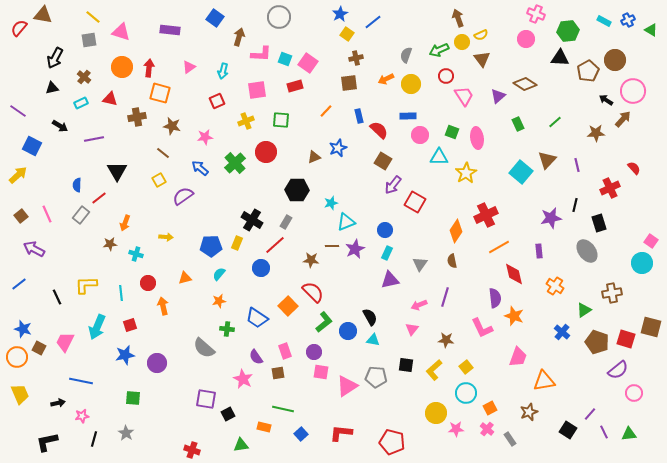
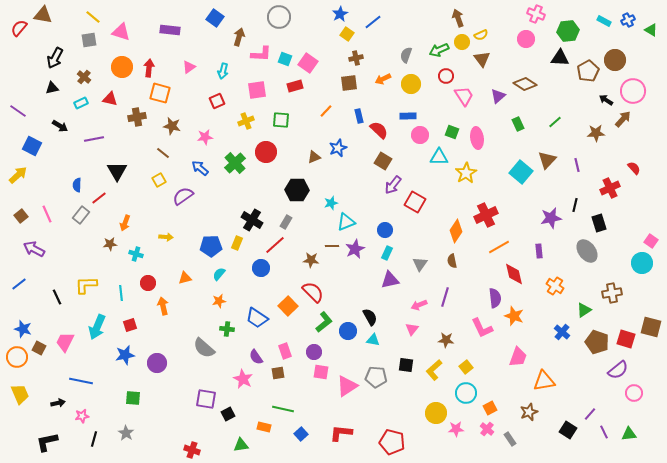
orange arrow at (386, 79): moved 3 px left
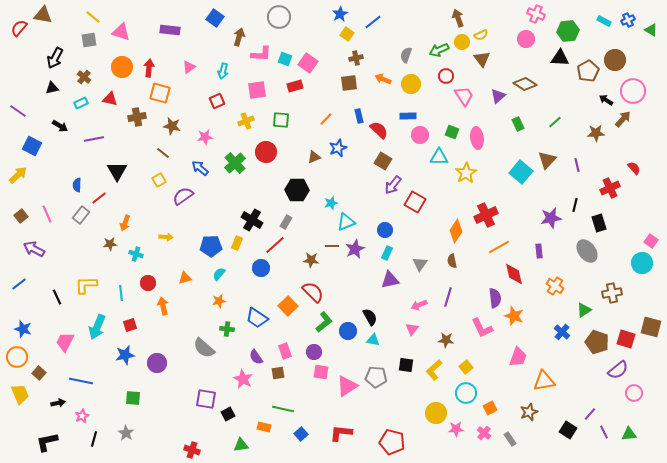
orange arrow at (383, 79): rotated 49 degrees clockwise
orange line at (326, 111): moved 8 px down
purple line at (445, 297): moved 3 px right
brown square at (39, 348): moved 25 px down; rotated 16 degrees clockwise
pink star at (82, 416): rotated 16 degrees counterclockwise
pink cross at (487, 429): moved 3 px left, 4 px down
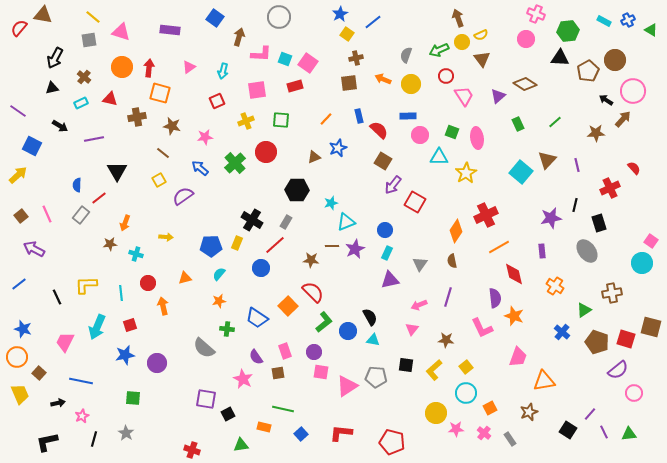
purple rectangle at (539, 251): moved 3 px right
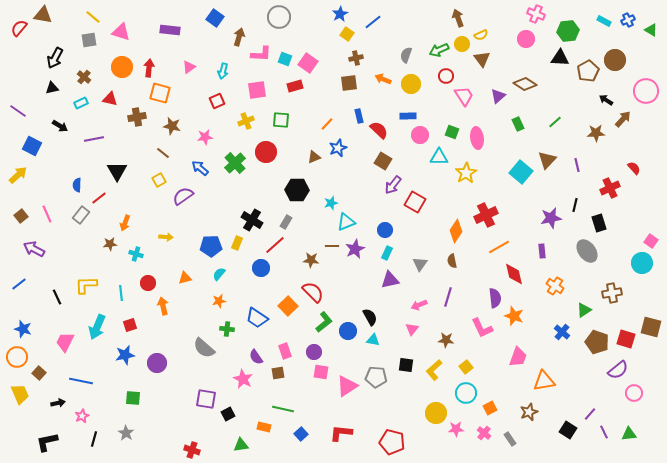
yellow circle at (462, 42): moved 2 px down
pink circle at (633, 91): moved 13 px right
orange line at (326, 119): moved 1 px right, 5 px down
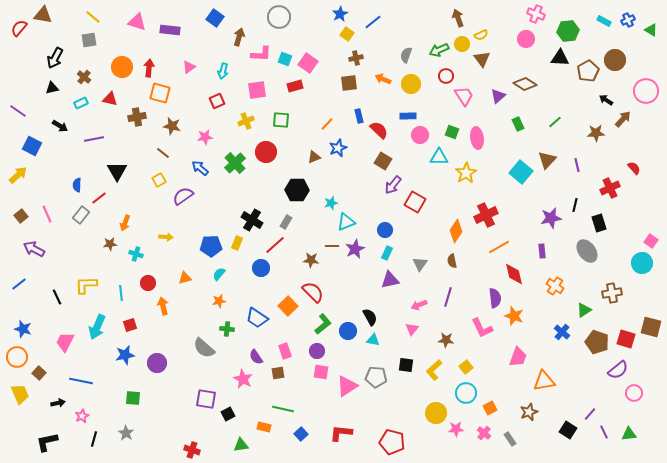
pink triangle at (121, 32): moved 16 px right, 10 px up
green L-shape at (324, 322): moved 1 px left, 2 px down
purple circle at (314, 352): moved 3 px right, 1 px up
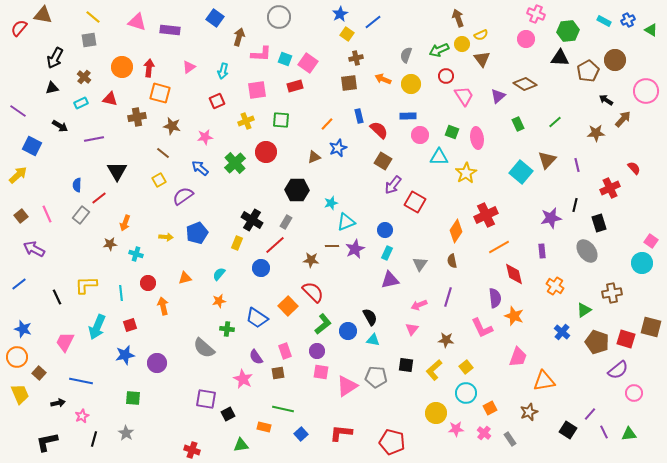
blue pentagon at (211, 246): moved 14 px left, 13 px up; rotated 20 degrees counterclockwise
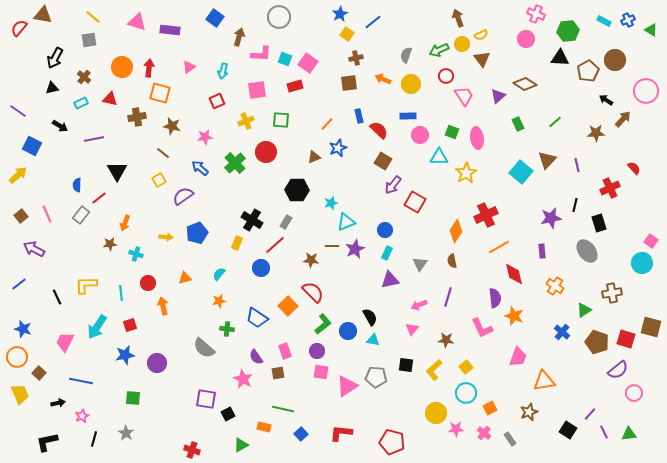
cyan arrow at (97, 327): rotated 10 degrees clockwise
green triangle at (241, 445): rotated 21 degrees counterclockwise
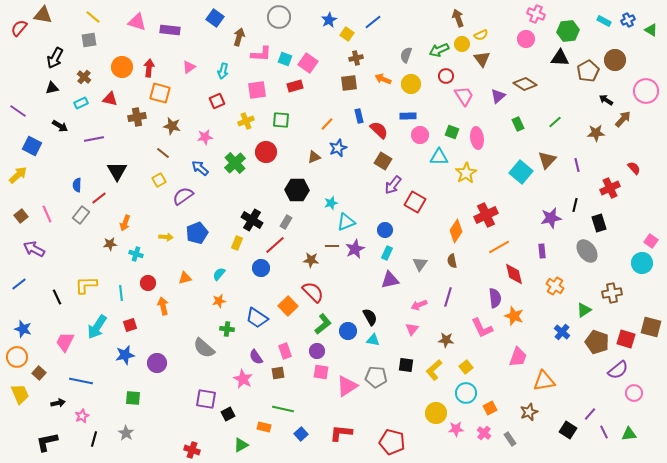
blue star at (340, 14): moved 11 px left, 6 px down
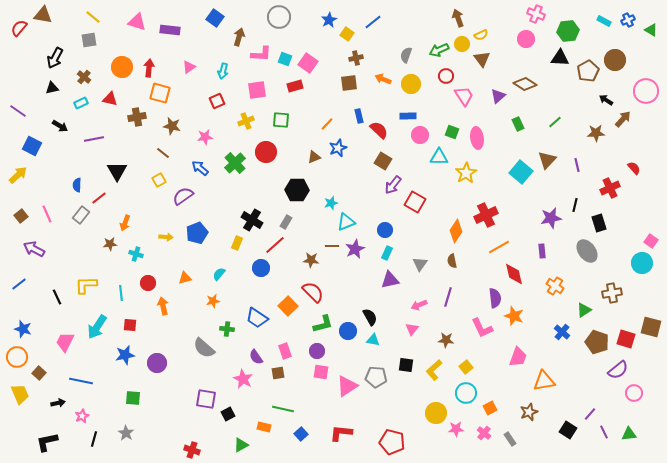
orange star at (219, 301): moved 6 px left
green L-shape at (323, 324): rotated 25 degrees clockwise
red square at (130, 325): rotated 24 degrees clockwise
